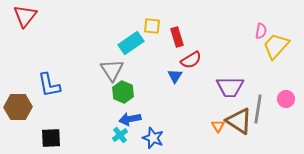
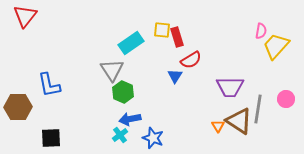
yellow square: moved 10 px right, 4 px down
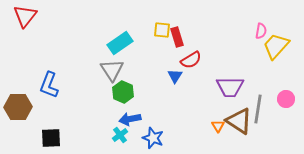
cyan rectangle: moved 11 px left
blue L-shape: rotated 32 degrees clockwise
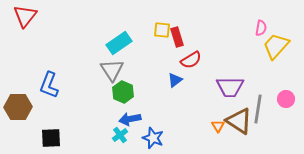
pink semicircle: moved 3 px up
cyan rectangle: moved 1 px left
blue triangle: moved 4 px down; rotated 21 degrees clockwise
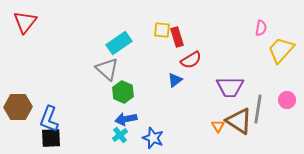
red triangle: moved 6 px down
yellow trapezoid: moved 5 px right, 4 px down
gray triangle: moved 5 px left, 1 px up; rotated 15 degrees counterclockwise
blue L-shape: moved 34 px down
pink circle: moved 1 px right, 1 px down
blue arrow: moved 4 px left
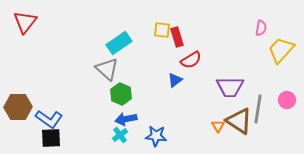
green hexagon: moved 2 px left, 2 px down
blue L-shape: rotated 76 degrees counterclockwise
blue star: moved 3 px right, 2 px up; rotated 15 degrees counterclockwise
